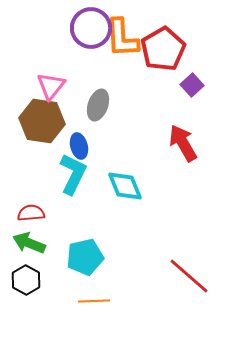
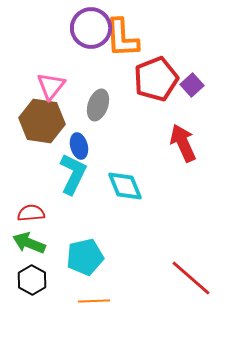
red pentagon: moved 7 px left, 30 px down; rotated 9 degrees clockwise
red arrow: rotated 6 degrees clockwise
red line: moved 2 px right, 2 px down
black hexagon: moved 6 px right
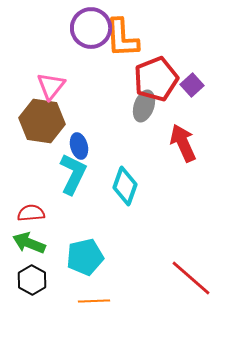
gray ellipse: moved 46 px right, 1 px down
cyan diamond: rotated 42 degrees clockwise
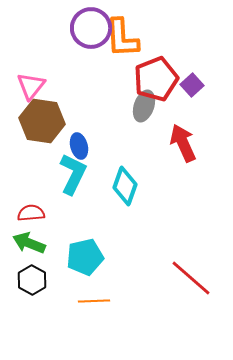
pink triangle: moved 20 px left
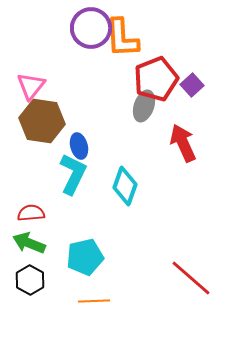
black hexagon: moved 2 px left
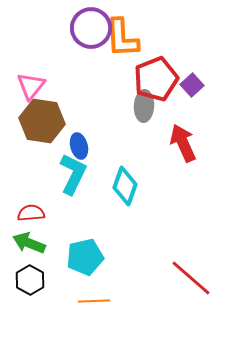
gray ellipse: rotated 16 degrees counterclockwise
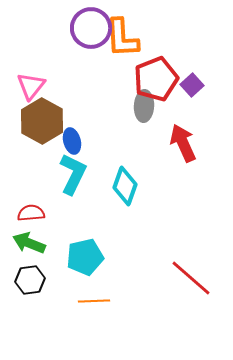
brown hexagon: rotated 21 degrees clockwise
blue ellipse: moved 7 px left, 5 px up
black hexagon: rotated 24 degrees clockwise
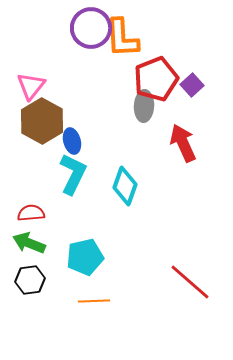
red line: moved 1 px left, 4 px down
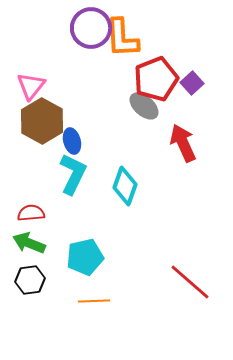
purple square: moved 2 px up
gray ellipse: rotated 52 degrees counterclockwise
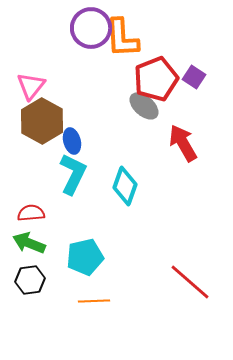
purple square: moved 2 px right, 6 px up; rotated 15 degrees counterclockwise
red arrow: rotated 6 degrees counterclockwise
